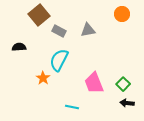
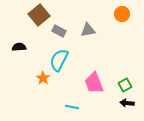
green square: moved 2 px right, 1 px down; rotated 16 degrees clockwise
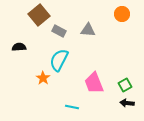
gray triangle: rotated 14 degrees clockwise
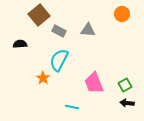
black semicircle: moved 1 px right, 3 px up
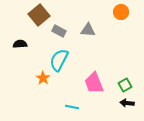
orange circle: moved 1 px left, 2 px up
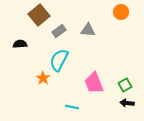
gray rectangle: rotated 64 degrees counterclockwise
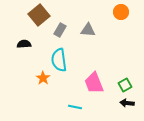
gray rectangle: moved 1 px right, 1 px up; rotated 24 degrees counterclockwise
black semicircle: moved 4 px right
cyan semicircle: rotated 35 degrees counterclockwise
cyan line: moved 3 px right
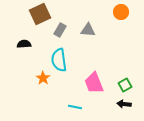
brown square: moved 1 px right, 1 px up; rotated 15 degrees clockwise
black arrow: moved 3 px left, 1 px down
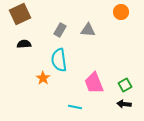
brown square: moved 20 px left
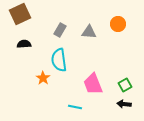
orange circle: moved 3 px left, 12 px down
gray triangle: moved 1 px right, 2 px down
pink trapezoid: moved 1 px left, 1 px down
